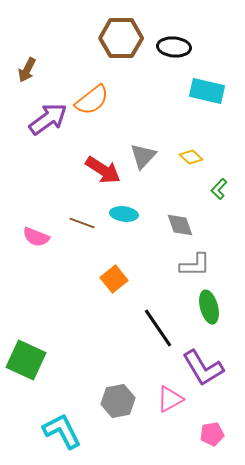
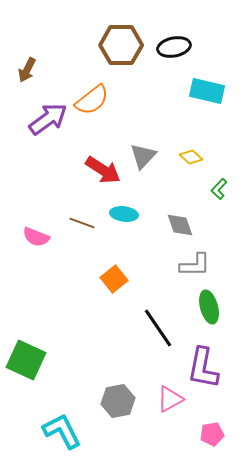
brown hexagon: moved 7 px down
black ellipse: rotated 16 degrees counterclockwise
purple L-shape: rotated 42 degrees clockwise
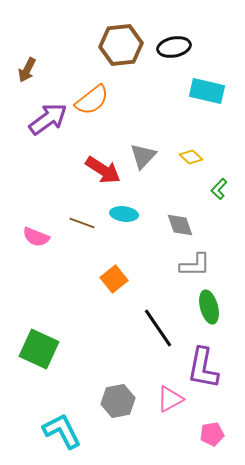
brown hexagon: rotated 6 degrees counterclockwise
green square: moved 13 px right, 11 px up
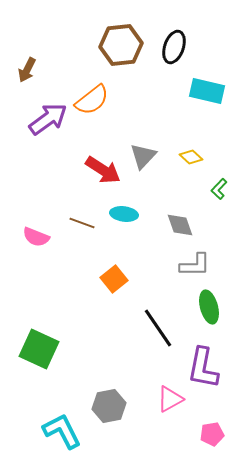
black ellipse: rotated 60 degrees counterclockwise
gray hexagon: moved 9 px left, 5 px down
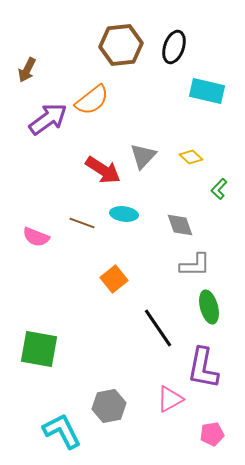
green square: rotated 15 degrees counterclockwise
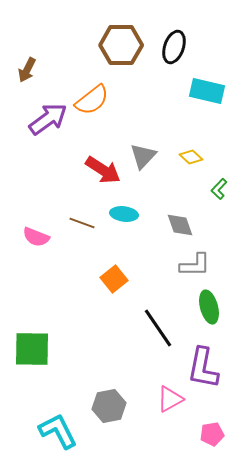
brown hexagon: rotated 6 degrees clockwise
green square: moved 7 px left; rotated 9 degrees counterclockwise
cyan L-shape: moved 4 px left
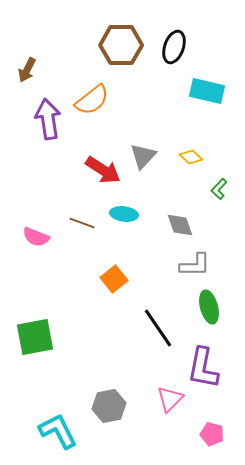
purple arrow: rotated 63 degrees counterclockwise
green square: moved 3 px right, 12 px up; rotated 12 degrees counterclockwise
pink triangle: rotated 16 degrees counterclockwise
pink pentagon: rotated 25 degrees clockwise
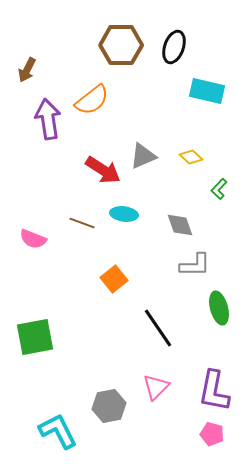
gray triangle: rotated 24 degrees clockwise
pink semicircle: moved 3 px left, 2 px down
green ellipse: moved 10 px right, 1 px down
purple L-shape: moved 11 px right, 23 px down
pink triangle: moved 14 px left, 12 px up
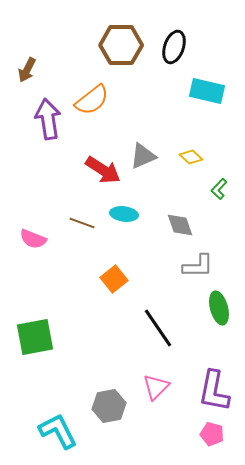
gray L-shape: moved 3 px right, 1 px down
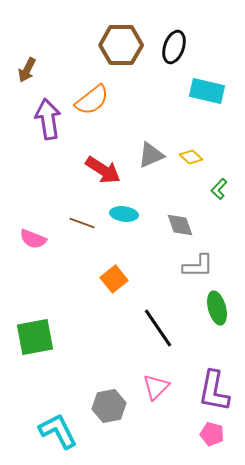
gray triangle: moved 8 px right, 1 px up
green ellipse: moved 2 px left
